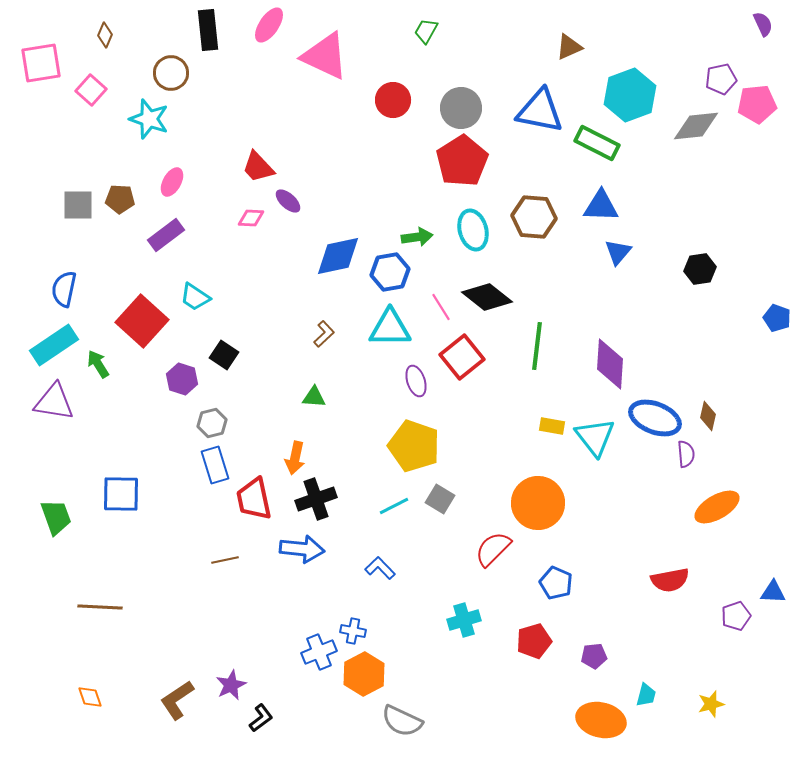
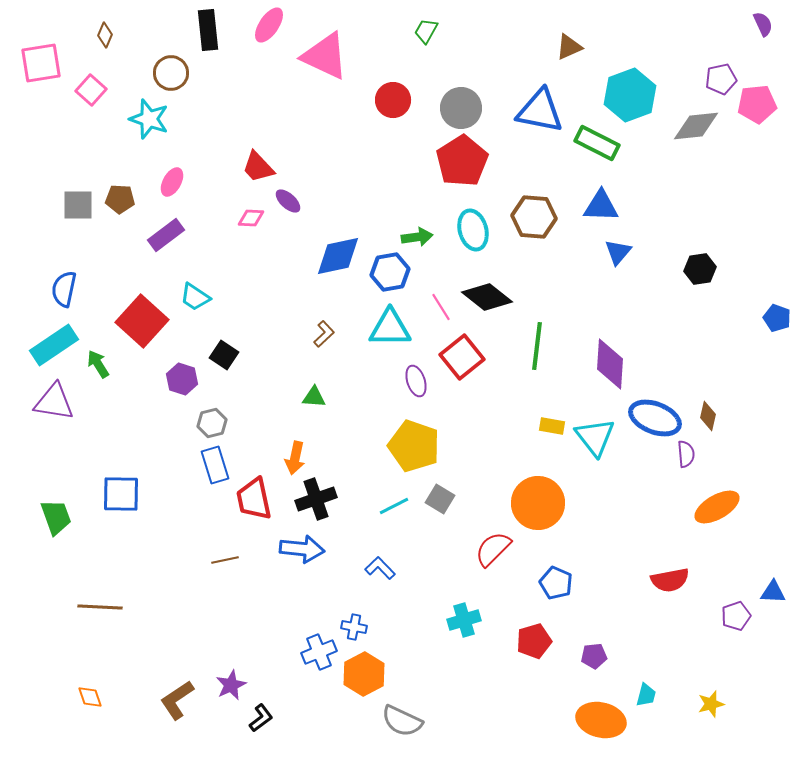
blue cross at (353, 631): moved 1 px right, 4 px up
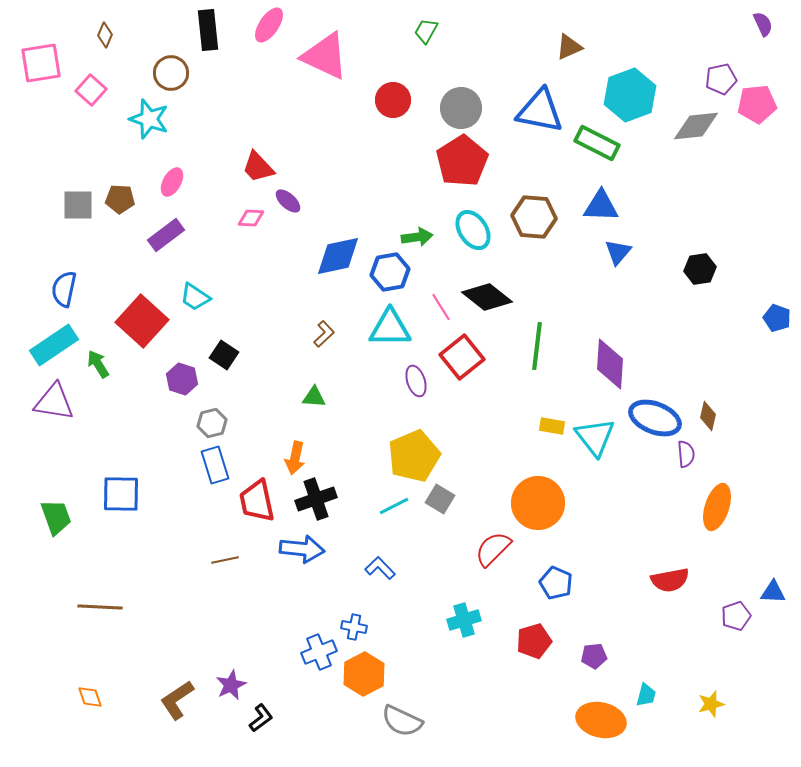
cyan ellipse at (473, 230): rotated 18 degrees counterclockwise
yellow pentagon at (414, 446): moved 10 px down; rotated 30 degrees clockwise
red trapezoid at (254, 499): moved 3 px right, 2 px down
orange ellipse at (717, 507): rotated 42 degrees counterclockwise
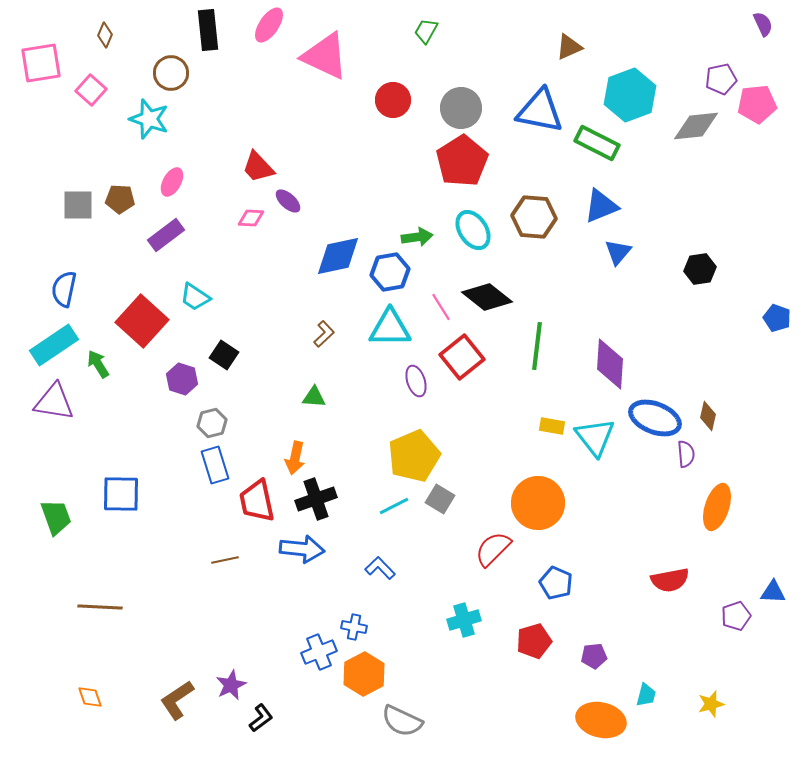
blue triangle at (601, 206): rotated 24 degrees counterclockwise
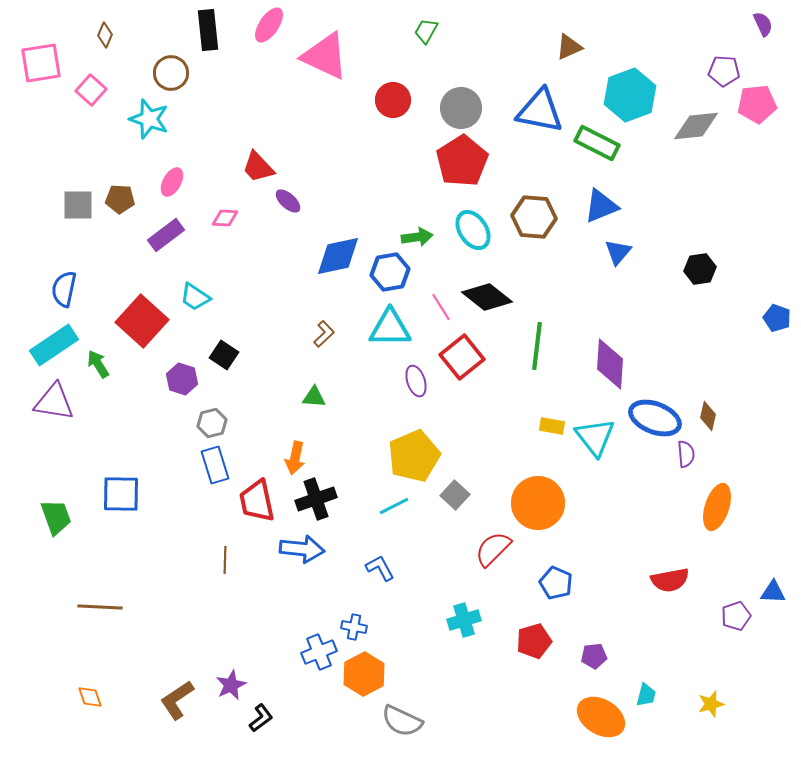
purple pentagon at (721, 79): moved 3 px right, 8 px up; rotated 16 degrees clockwise
pink diamond at (251, 218): moved 26 px left
gray square at (440, 499): moved 15 px right, 4 px up; rotated 12 degrees clockwise
brown line at (225, 560): rotated 76 degrees counterclockwise
blue L-shape at (380, 568): rotated 16 degrees clockwise
orange ellipse at (601, 720): moved 3 px up; rotated 18 degrees clockwise
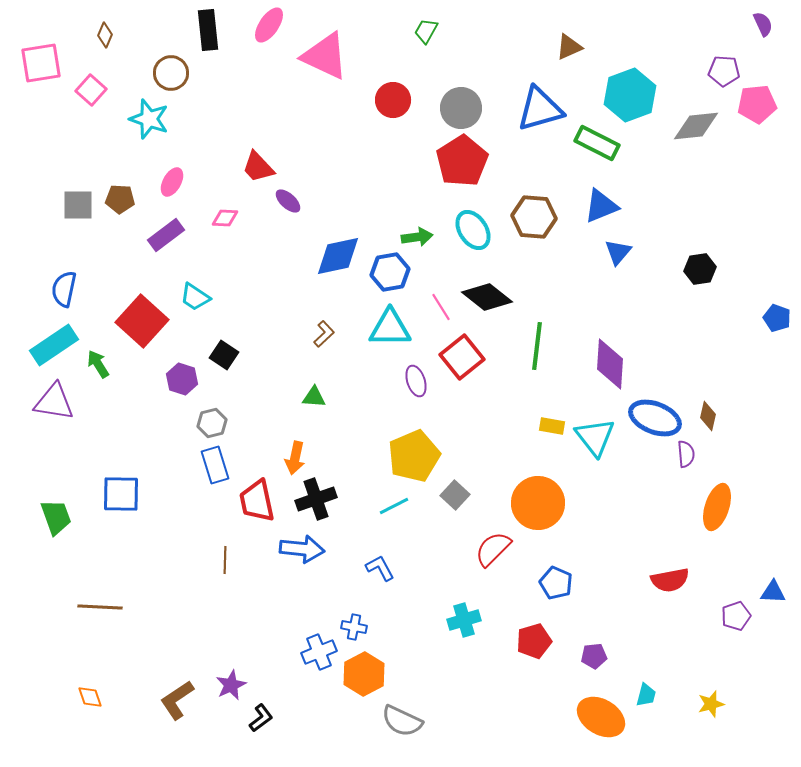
blue triangle at (540, 111): moved 2 px up; rotated 27 degrees counterclockwise
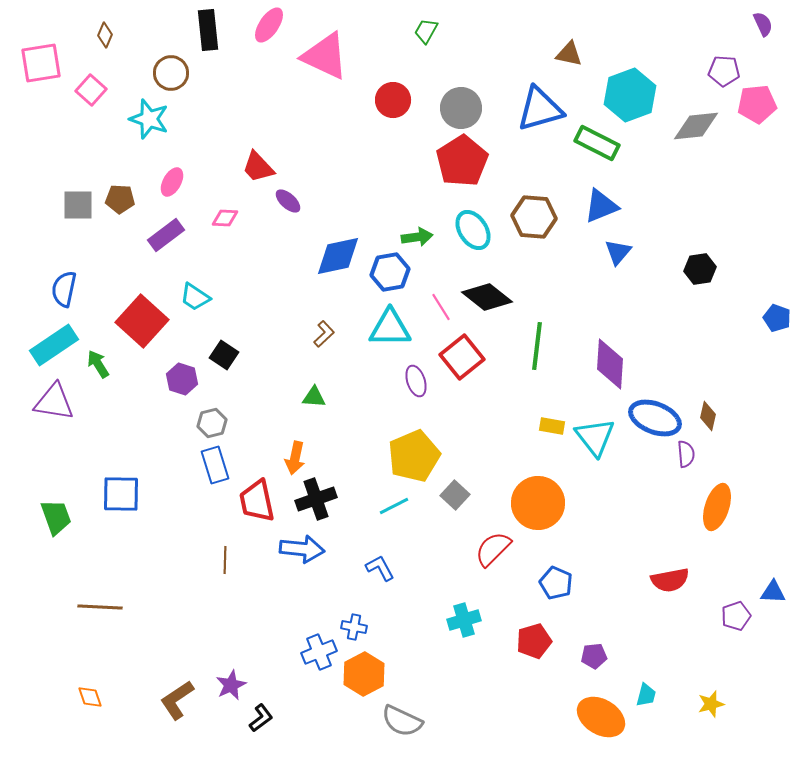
brown triangle at (569, 47): moved 7 px down; rotated 36 degrees clockwise
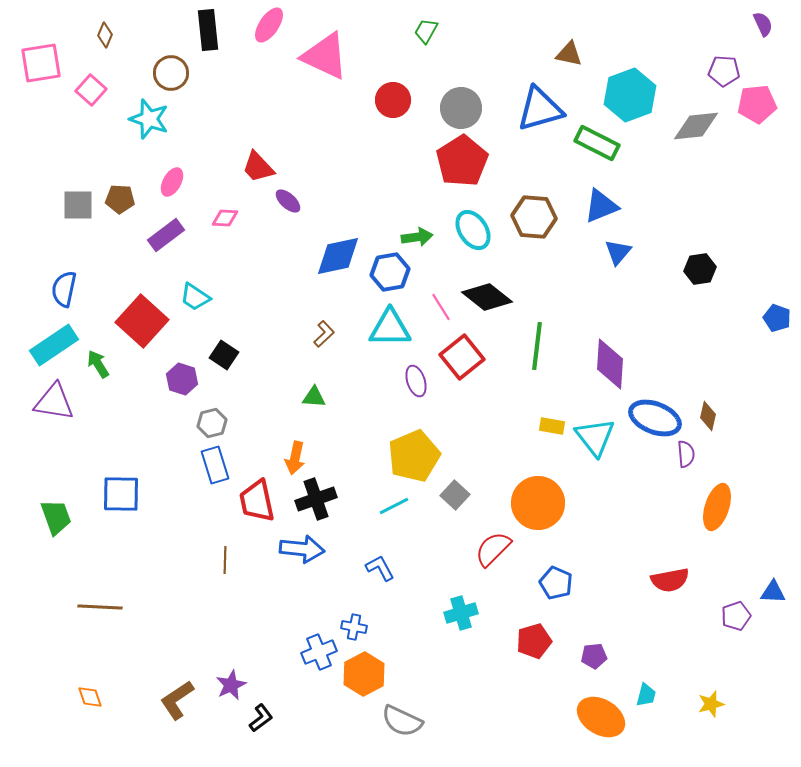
cyan cross at (464, 620): moved 3 px left, 7 px up
